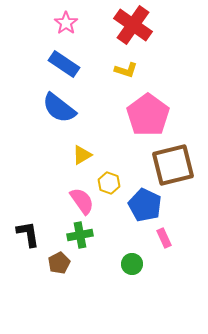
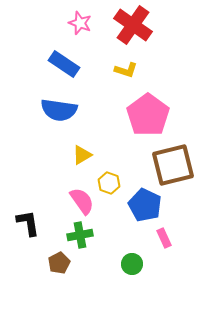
pink star: moved 14 px right; rotated 15 degrees counterclockwise
blue semicircle: moved 2 px down; rotated 30 degrees counterclockwise
black L-shape: moved 11 px up
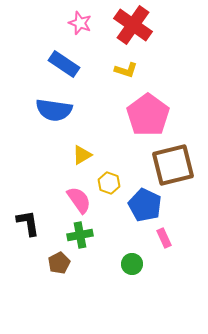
blue semicircle: moved 5 px left
pink semicircle: moved 3 px left, 1 px up
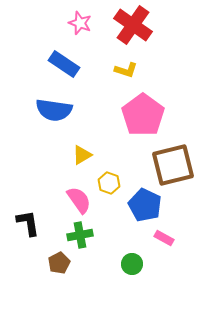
pink pentagon: moved 5 px left
pink rectangle: rotated 36 degrees counterclockwise
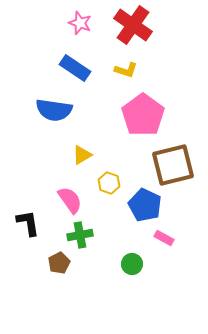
blue rectangle: moved 11 px right, 4 px down
pink semicircle: moved 9 px left
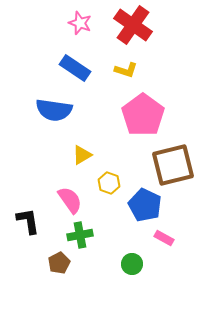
black L-shape: moved 2 px up
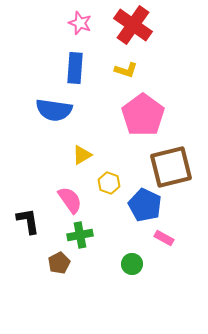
blue rectangle: rotated 60 degrees clockwise
brown square: moved 2 px left, 2 px down
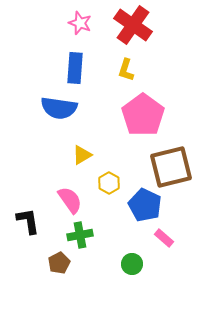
yellow L-shape: rotated 90 degrees clockwise
blue semicircle: moved 5 px right, 2 px up
yellow hexagon: rotated 10 degrees clockwise
pink rectangle: rotated 12 degrees clockwise
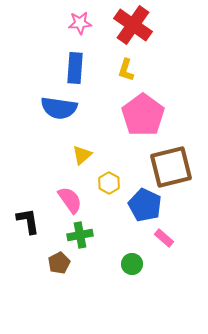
pink star: rotated 25 degrees counterclockwise
yellow triangle: rotated 10 degrees counterclockwise
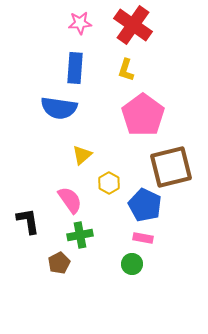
pink rectangle: moved 21 px left; rotated 30 degrees counterclockwise
